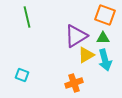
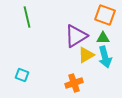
cyan arrow: moved 3 px up
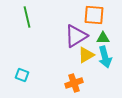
orange square: moved 11 px left; rotated 15 degrees counterclockwise
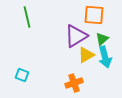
green triangle: moved 1 px left, 1 px down; rotated 40 degrees counterclockwise
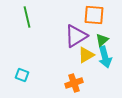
green triangle: moved 1 px down
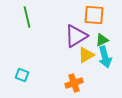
green triangle: rotated 16 degrees clockwise
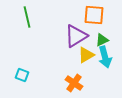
orange cross: rotated 36 degrees counterclockwise
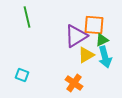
orange square: moved 10 px down
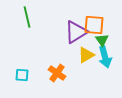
purple triangle: moved 4 px up
green triangle: rotated 40 degrees counterclockwise
cyan square: rotated 16 degrees counterclockwise
orange cross: moved 17 px left, 10 px up
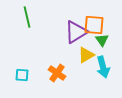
cyan arrow: moved 2 px left, 10 px down
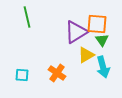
orange square: moved 3 px right, 1 px up
